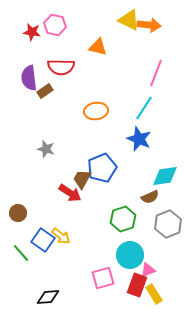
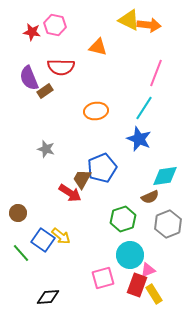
purple semicircle: rotated 15 degrees counterclockwise
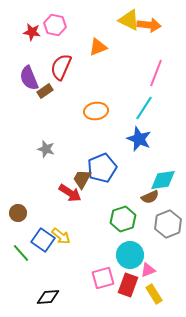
orange triangle: rotated 36 degrees counterclockwise
red semicircle: rotated 112 degrees clockwise
cyan diamond: moved 2 px left, 4 px down
red rectangle: moved 9 px left
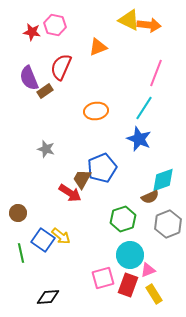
cyan diamond: rotated 12 degrees counterclockwise
green line: rotated 30 degrees clockwise
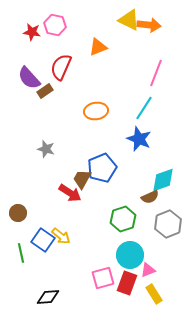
purple semicircle: rotated 20 degrees counterclockwise
red rectangle: moved 1 px left, 2 px up
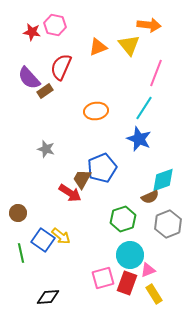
yellow triangle: moved 25 px down; rotated 25 degrees clockwise
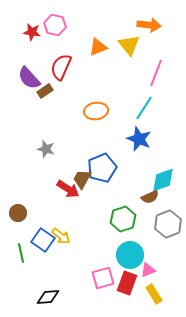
red arrow: moved 2 px left, 4 px up
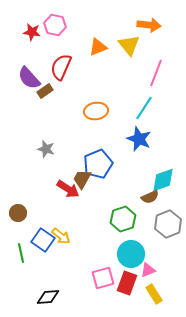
blue pentagon: moved 4 px left, 4 px up
cyan circle: moved 1 px right, 1 px up
